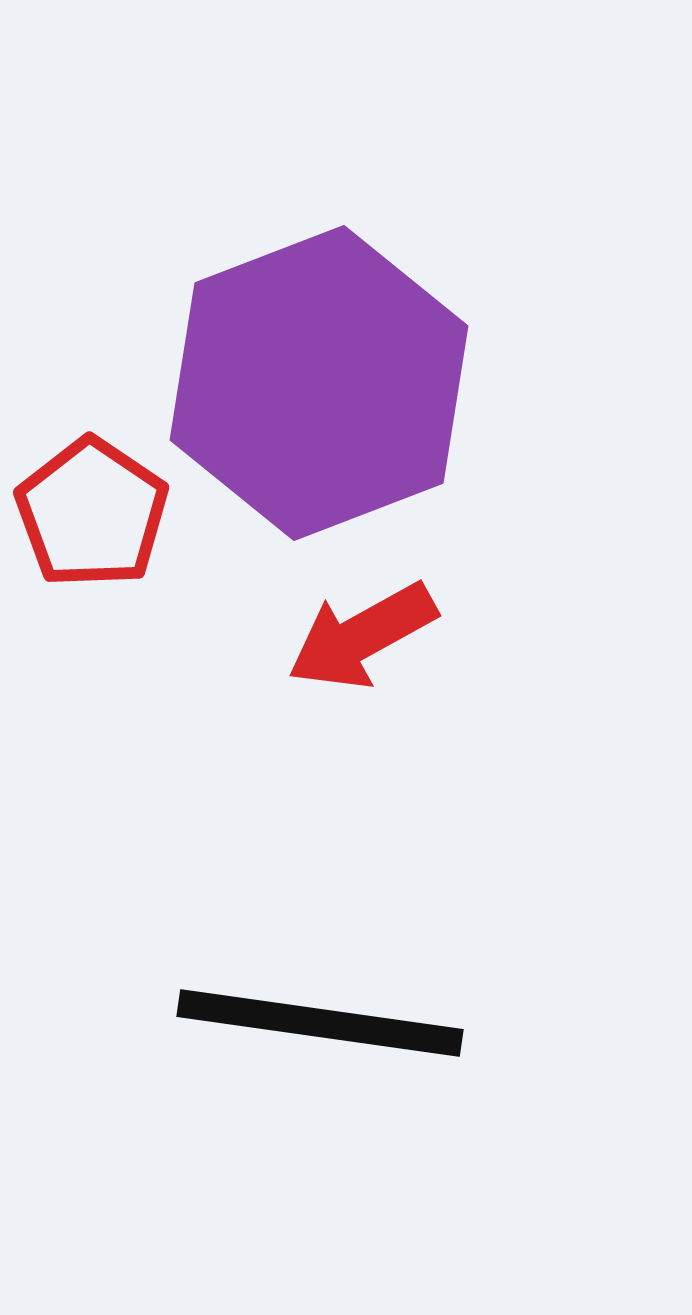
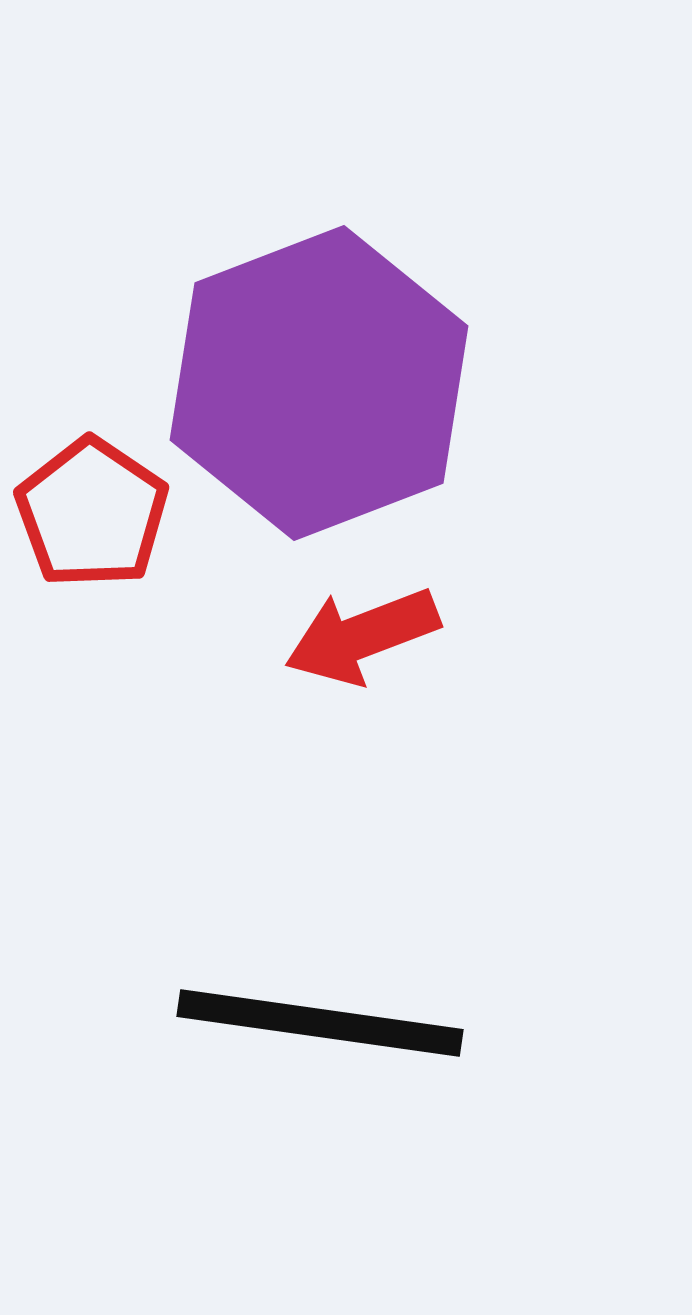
red arrow: rotated 8 degrees clockwise
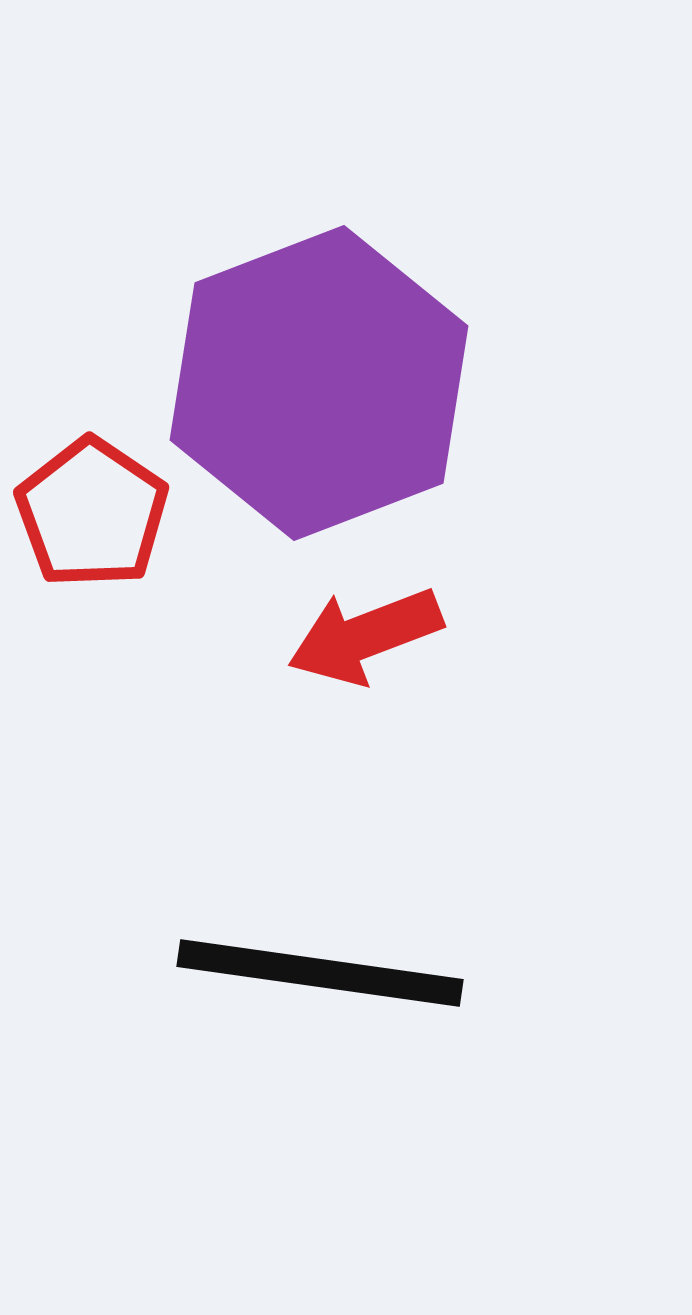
red arrow: moved 3 px right
black line: moved 50 px up
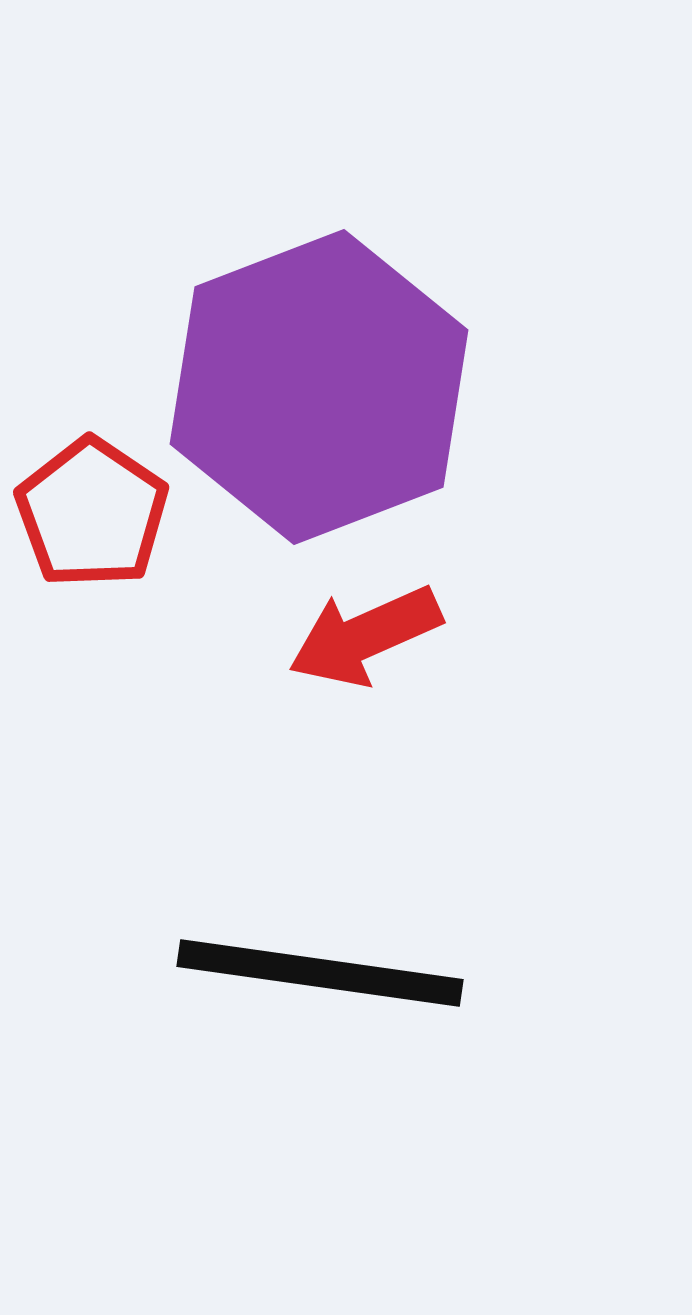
purple hexagon: moved 4 px down
red arrow: rotated 3 degrees counterclockwise
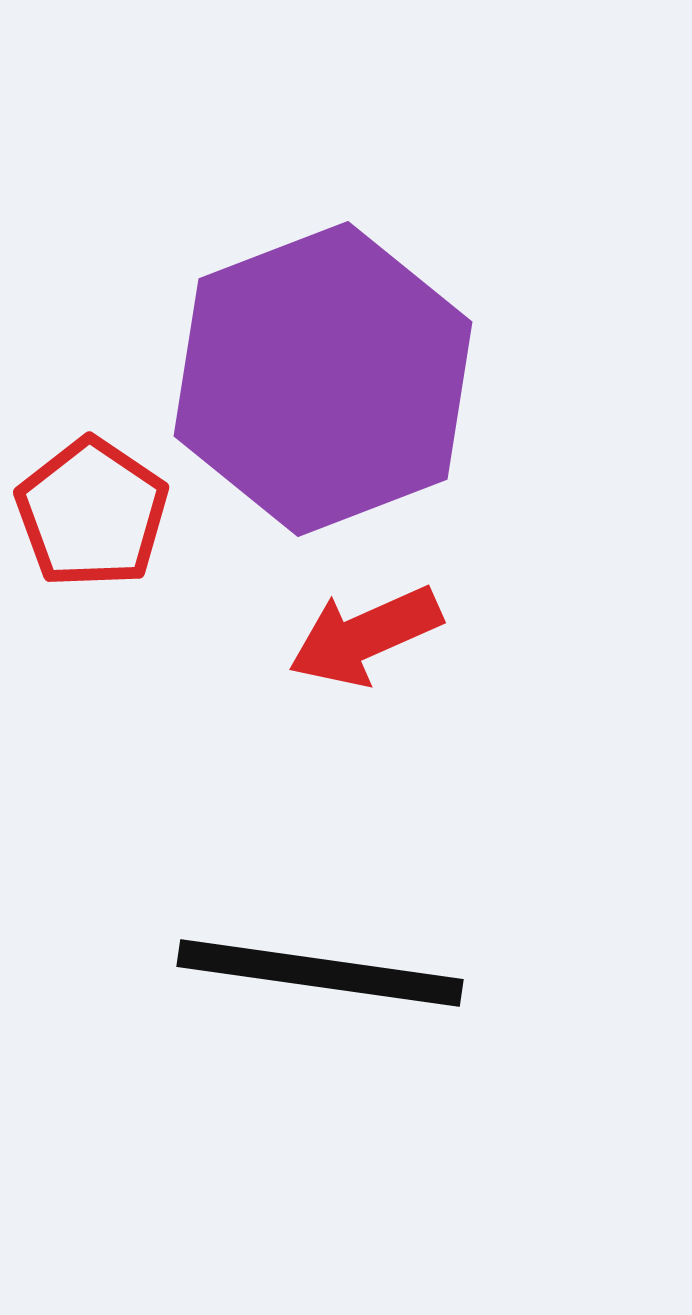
purple hexagon: moved 4 px right, 8 px up
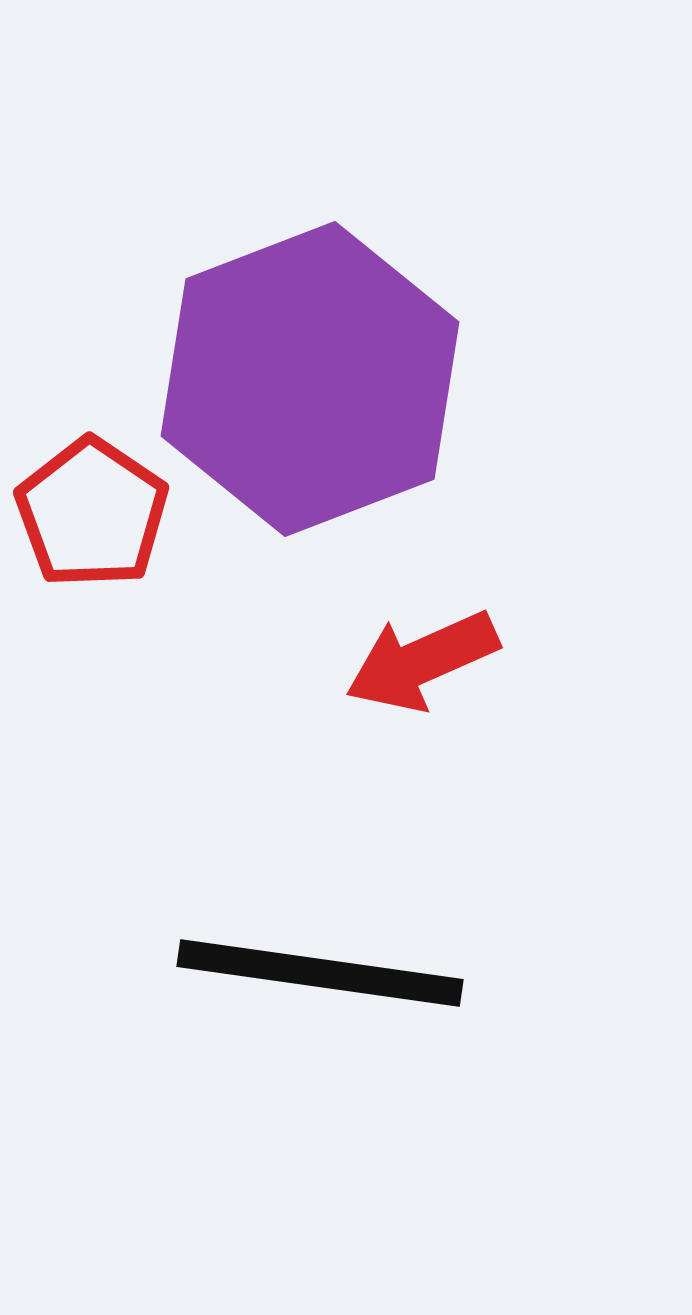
purple hexagon: moved 13 px left
red arrow: moved 57 px right, 25 px down
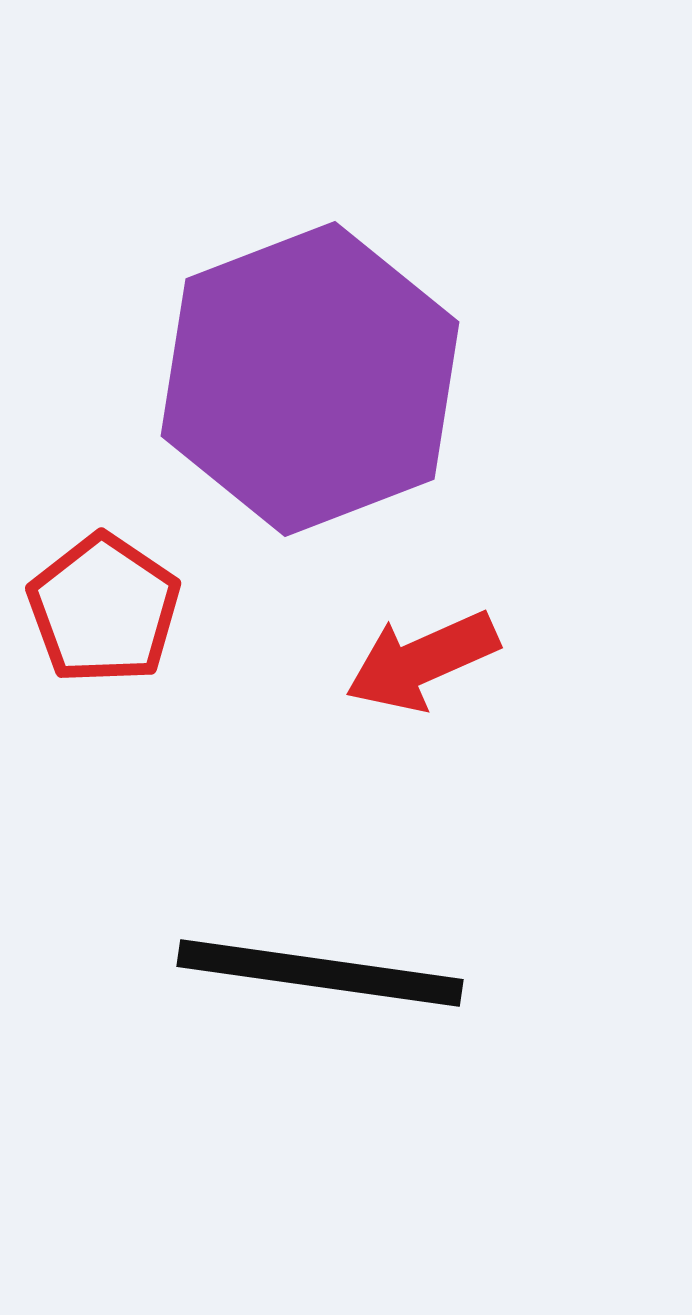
red pentagon: moved 12 px right, 96 px down
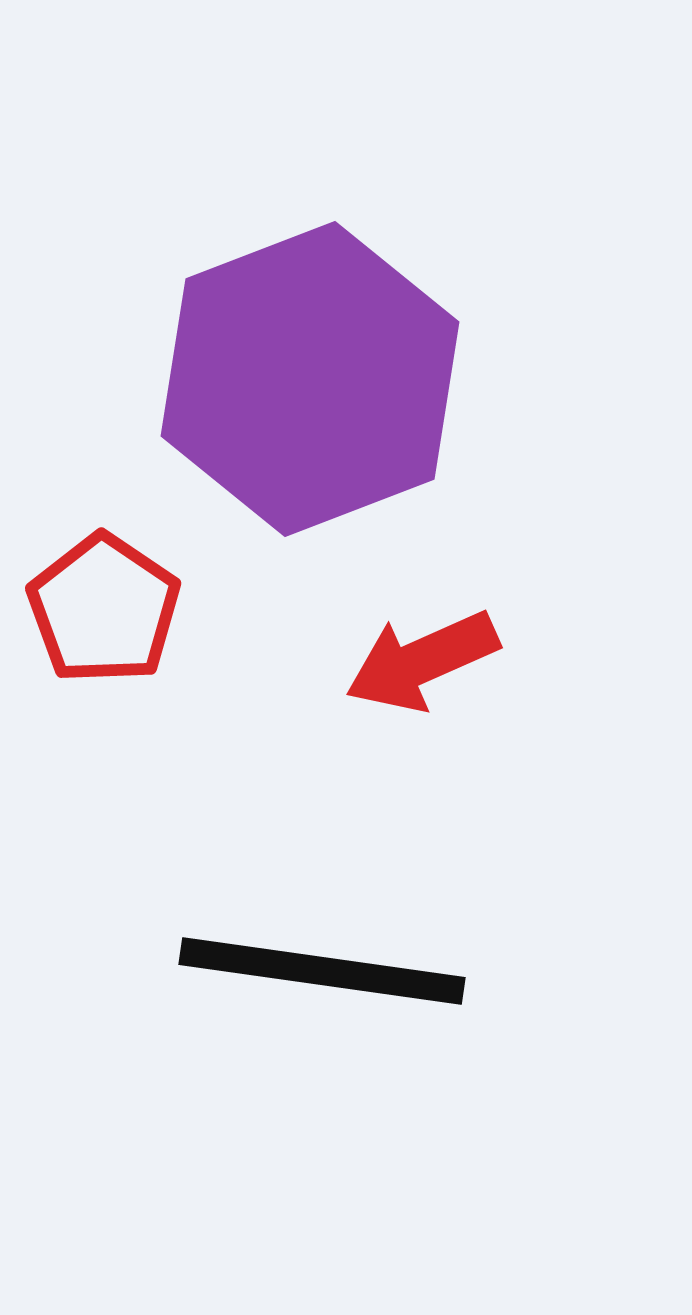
black line: moved 2 px right, 2 px up
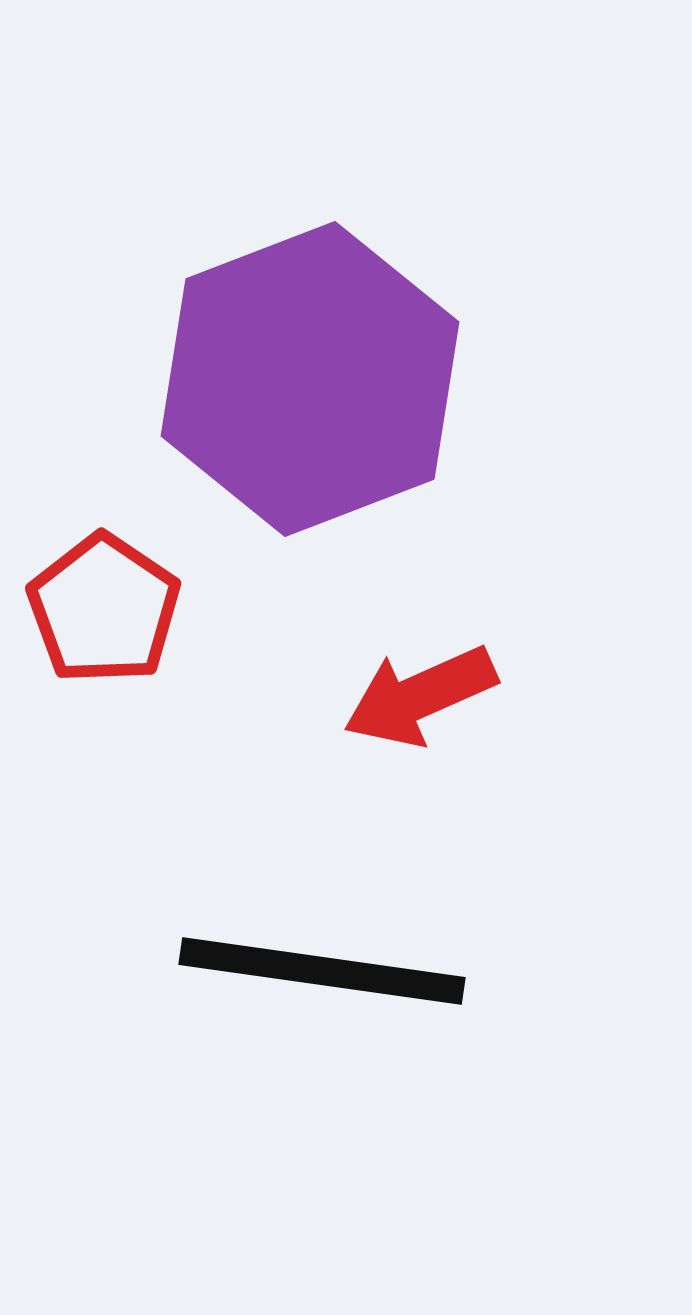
red arrow: moved 2 px left, 35 px down
